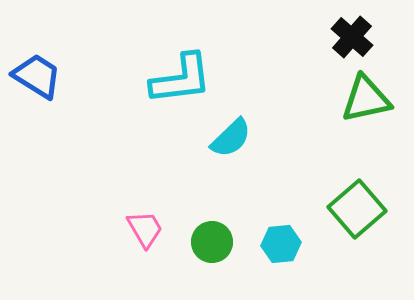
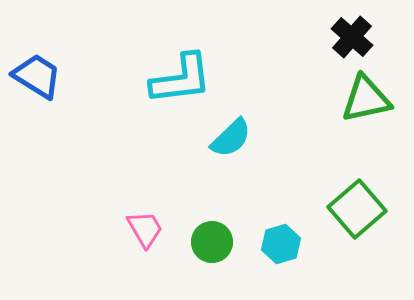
cyan hexagon: rotated 12 degrees counterclockwise
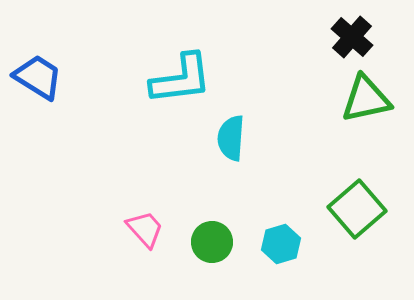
blue trapezoid: moved 1 px right, 1 px down
cyan semicircle: rotated 138 degrees clockwise
pink trapezoid: rotated 12 degrees counterclockwise
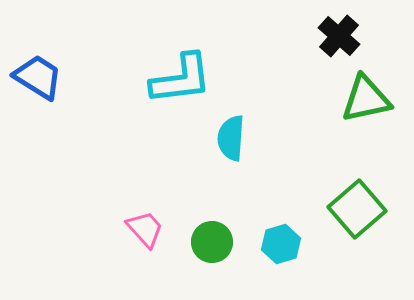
black cross: moved 13 px left, 1 px up
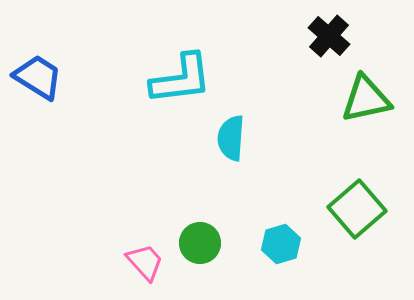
black cross: moved 10 px left
pink trapezoid: moved 33 px down
green circle: moved 12 px left, 1 px down
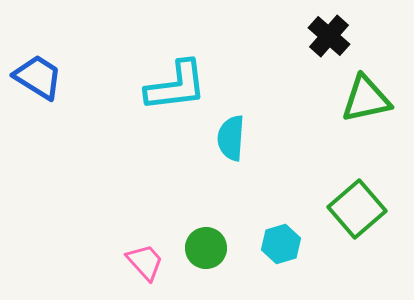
cyan L-shape: moved 5 px left, 7 px down
green circle: moved 6 px right, 5 px down
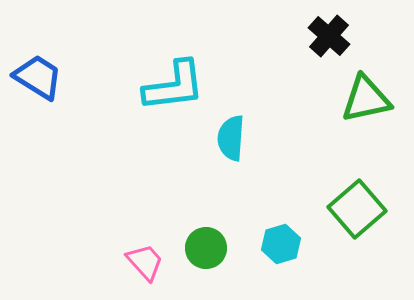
cyan L-shape: moved 2 px left
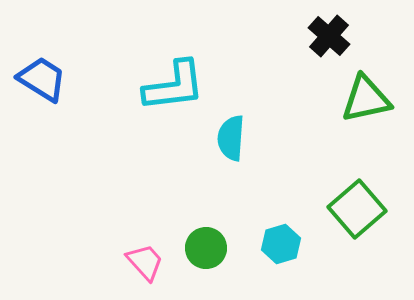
blue trapezoid: moved 4 px right, 2 px down
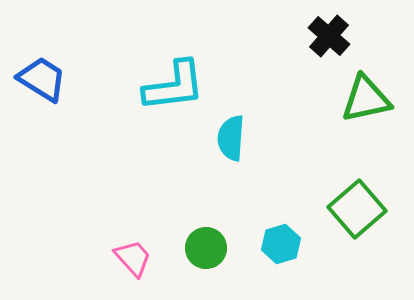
pink trapezoid: moved 12 px left, 4 px up
